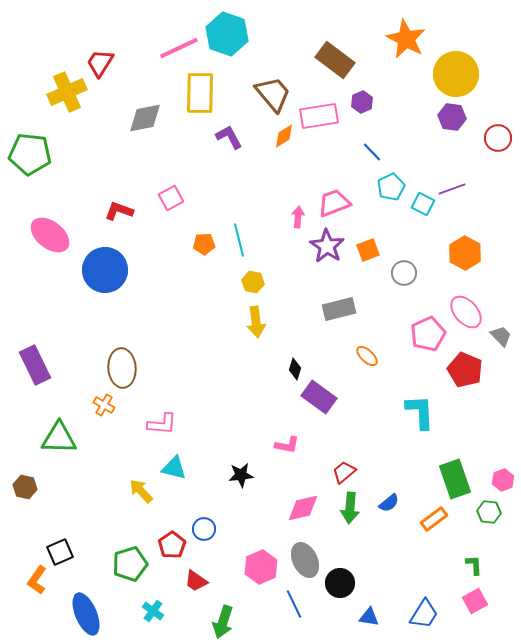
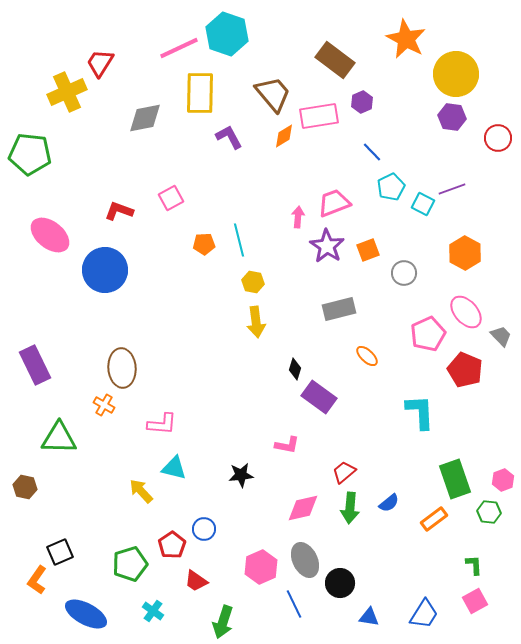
blue ellipse at (86, 614): rotated 39 degrees counterclockwise
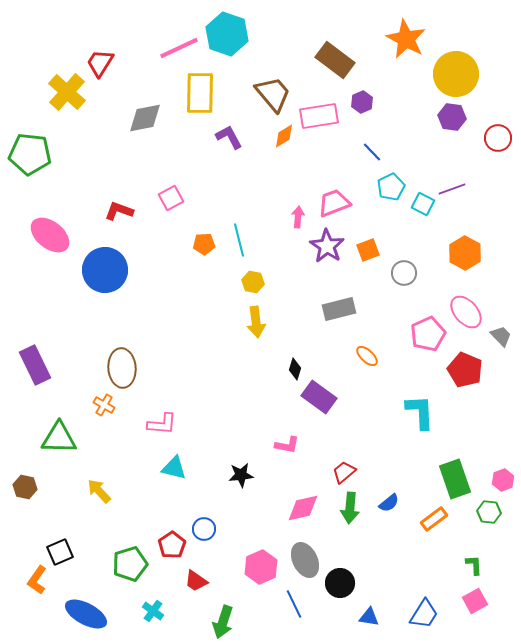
yellow cross at (67, 92): rotated 24 degrees counterclockwise
yellow arrow at (141, 491): moved 42 px left
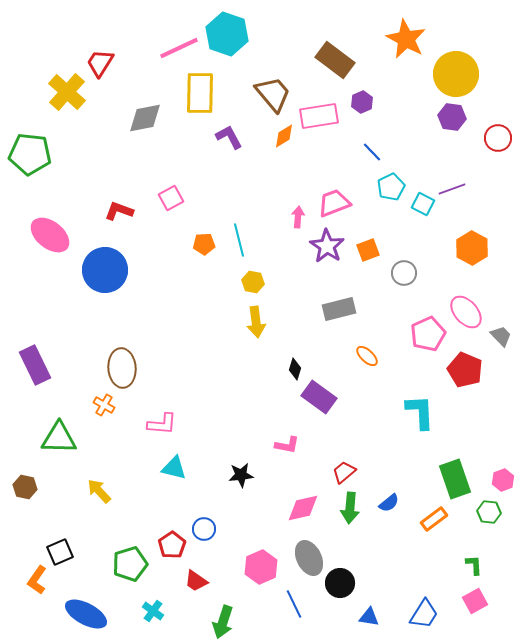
orange hexagon at (465, 253): moved 7 px right, 5 px up
gray ellipse at (305, 560): moved 4 px right, 2 px up
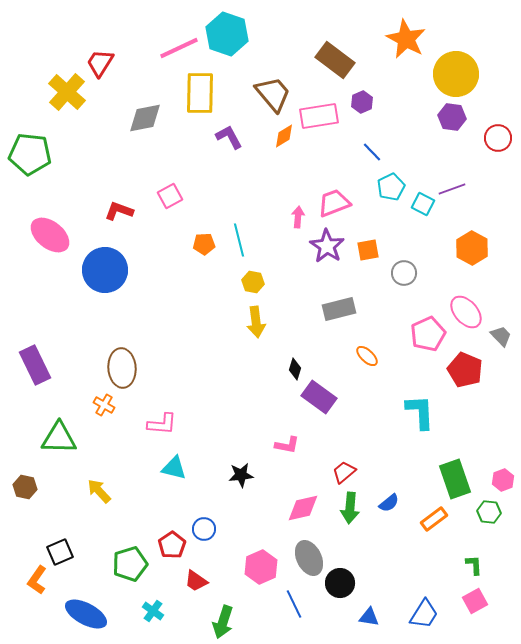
pink square at (171, 198): moved 1 px left, 2 px up
orange square at (368, 250): rotated 10 degrees clockwise
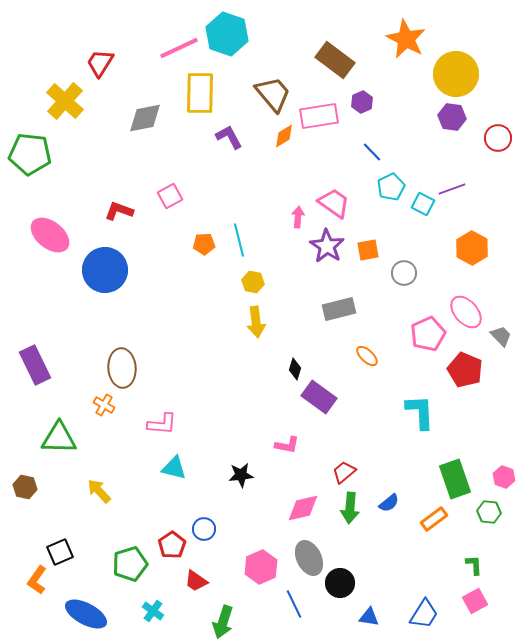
yellow cross at (67, 92): moved 2 px left, 9 px down
pink trapezoid at (334, 203): rotated 56 degrees clockwise
pink hexagon at (503, 480): moved 1 px right, 3 px up; rotated 20 degrees counterclockwise
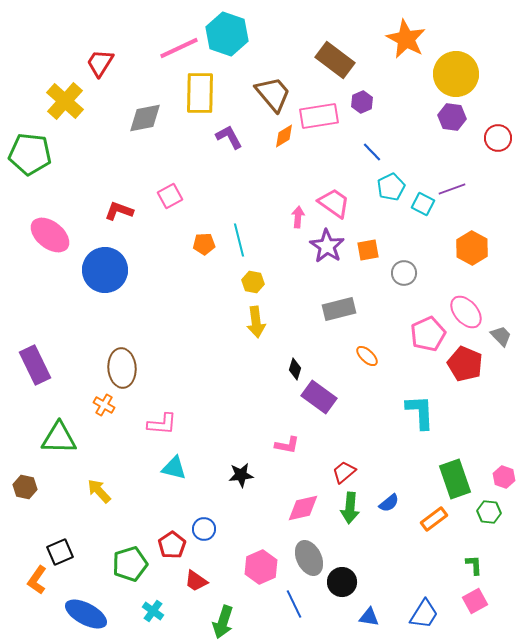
red pentagon at (465, 370): moved 6 px up
black circle at (340, 583): moved 2 px right, 1 px up
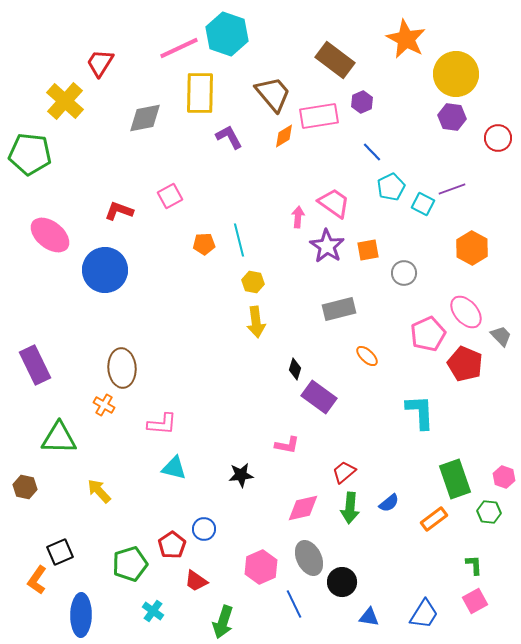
blue ellipse at (86, 614): moved 5 px left, 1 px down; rotated 63 degrees clockwise
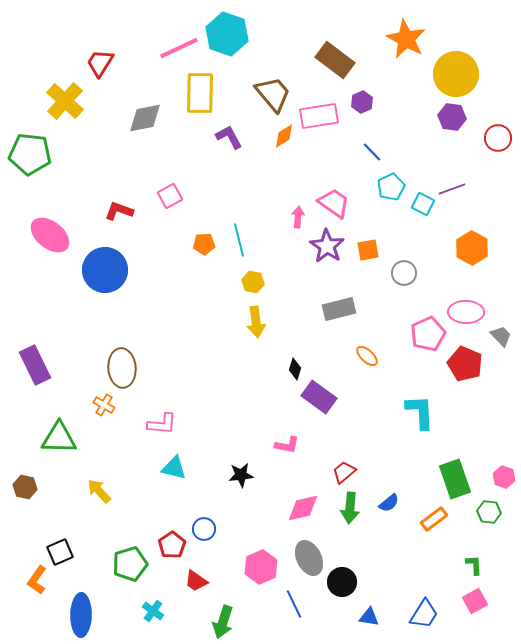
pink ellipse at (466, 312): rotated 48 degrees counterclockwise
